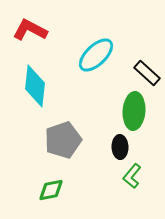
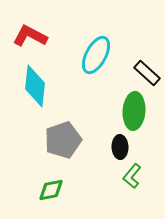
red L-shape: moved 6 px down
cyan ellipse: rotated 18 degrees counterclockwise
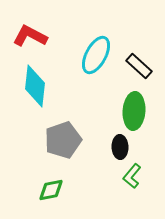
black rectangle: moved 8 px left, 7 px up
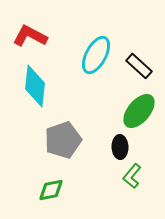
green ellipse: moved 5 px right; rotated 36 degrees clockwise
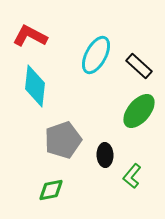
black ellipse: moved 15 px left, 8 px down
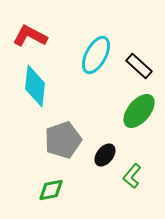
black ellipse: rotated 40 degrees clockwise
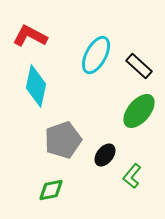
cyan diamond: moved 1 px right; rotated 6 degrees clockwise
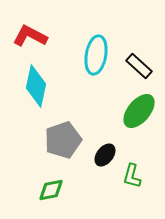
cyan ellipse: rotated 18 degrees counterclockwise
green L-shape: rotated 25 degrees counterclockwise
